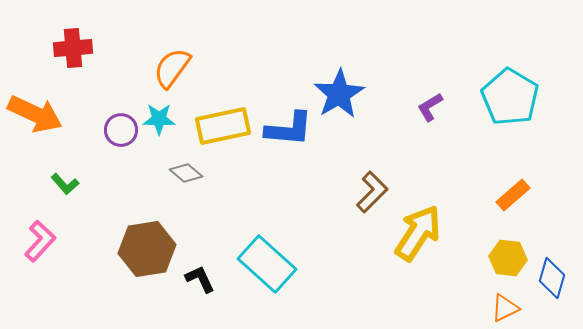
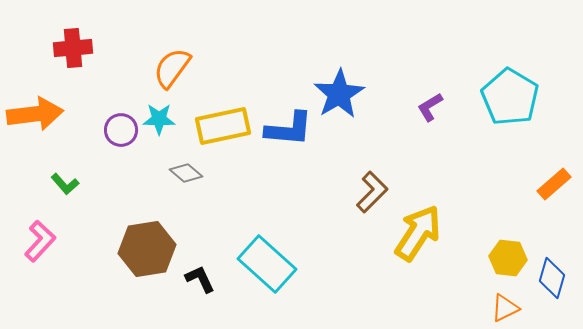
orange arrow: rotated 32 degrees counterclockwise
orange rectangle: moved 41 px right, 11 px up
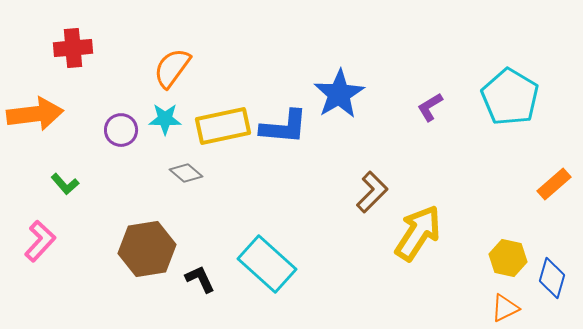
cyan star: moved 6 px right
blue L-shape: moved 5 px left, 2 px up
yellow hexagon: rotated 6 degrees clockwise
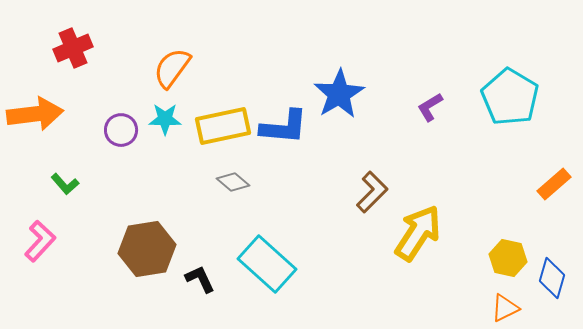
red cross: rotated 18 degrees counterclockwise
gray diamond: moved 47 px right, 9 px down
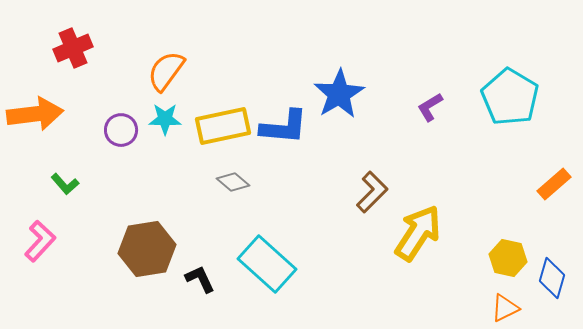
orange semicircle: moved 6 px left, 3 px down
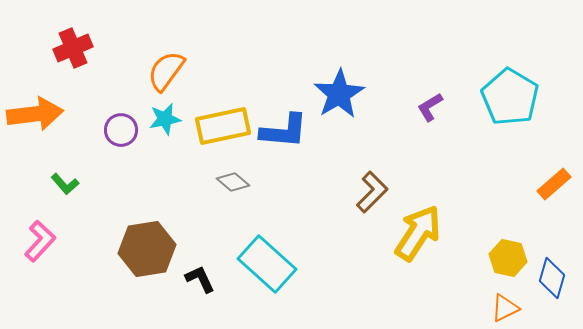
cyan star: rotated 12 degrees counterclockwise
blue L-shape: moved 4 px down
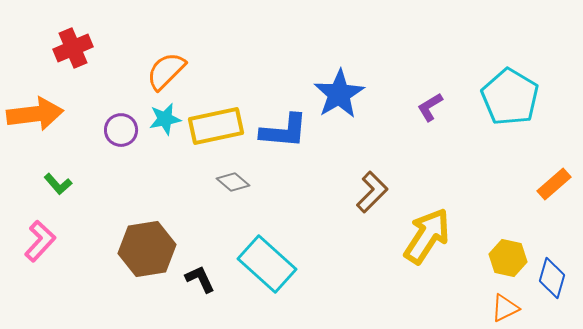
orange semicircle: rotated 9 degrees clockwise
yellow rectangle: moved 7 px left
green L-shape: moved 7 px left
yellow arrow: moved 9 px right, 3 px down
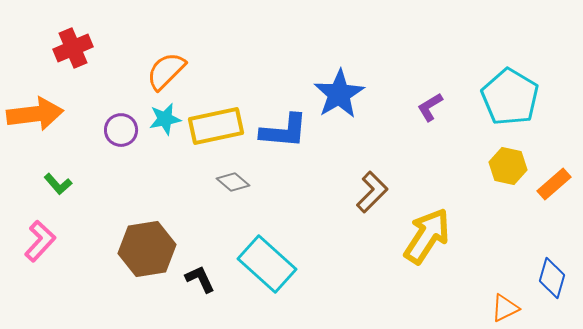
yellow hexagon: moved 92 px up
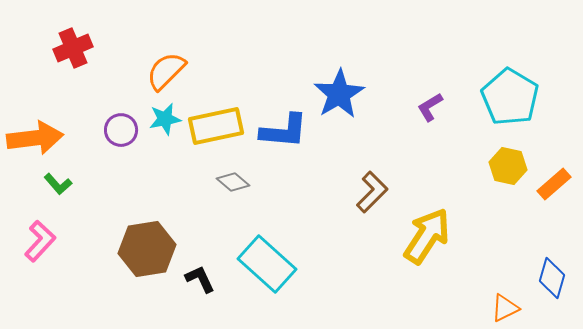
orange arrow: moved 24 px down
